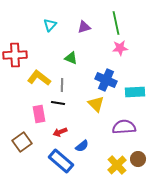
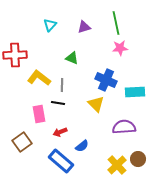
green triangle: moved 1 px right
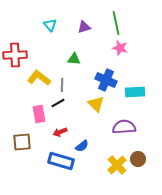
cyan triangle: rotated 24 degrees counterclockwise
pink star: rotated 21 degrees clockwise
green triangle: moved 2 px right, 1 px down; rotated 16 degrees counterclockwise
black line: rotated 40 degrees counterclockwise
brown square: rotated 30 degrees clockwise
blue rectangle: rotated 25 degrees counterclockwise
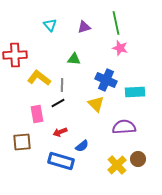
pink rectangle: moved 2 px left
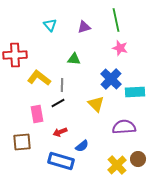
green line: moved 3 px up
blue cross: moved 5 px right, 1 px up; rotated 20 degrees clockwise
